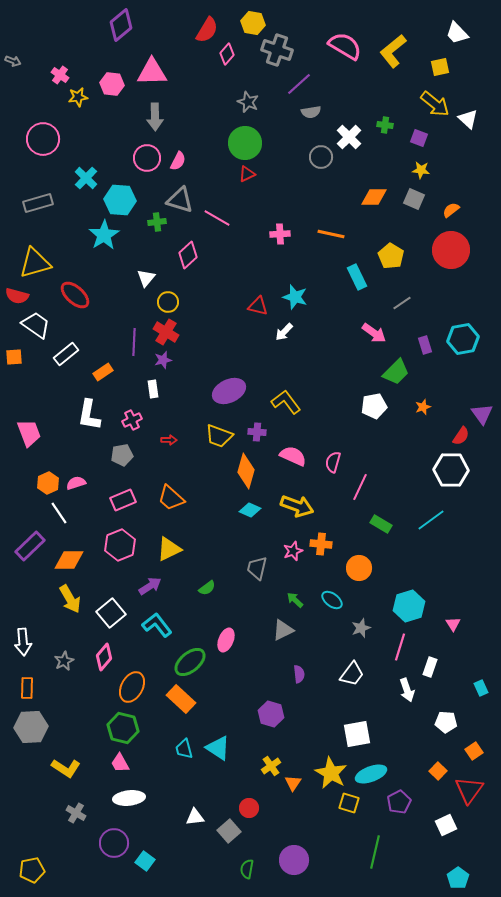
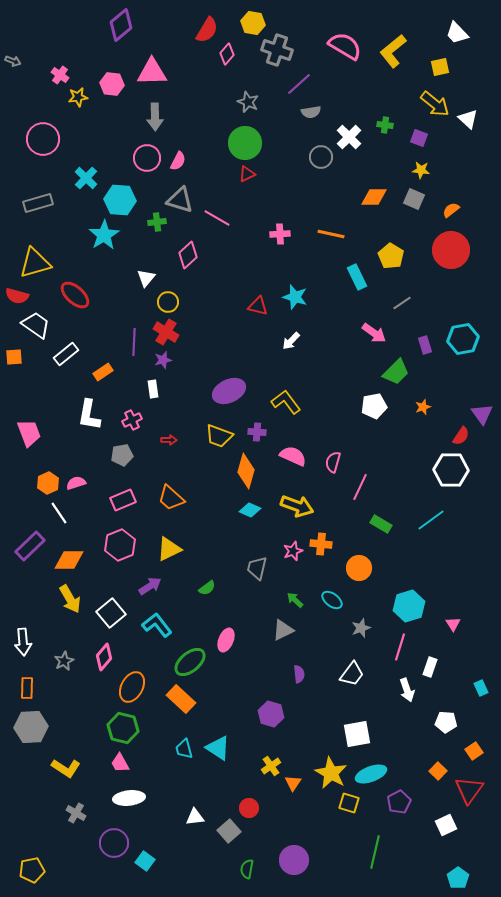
white arrow at (284, 332): moved 7 px right, 9 px down
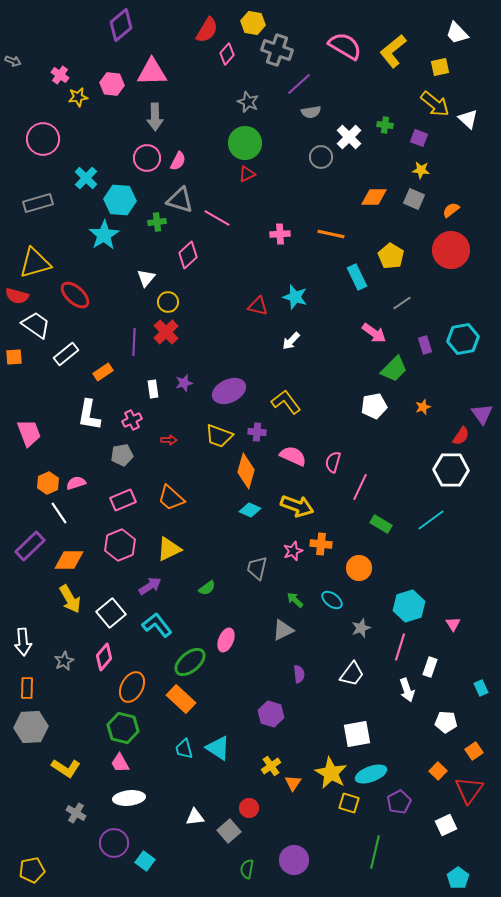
red cross at (166, 332): rotated 15 degrees clockwise
purple star at (163, 360): moved 21 px right, 23 px down
green trapezoid at (396, 372): moved 2 px left, 3 px up
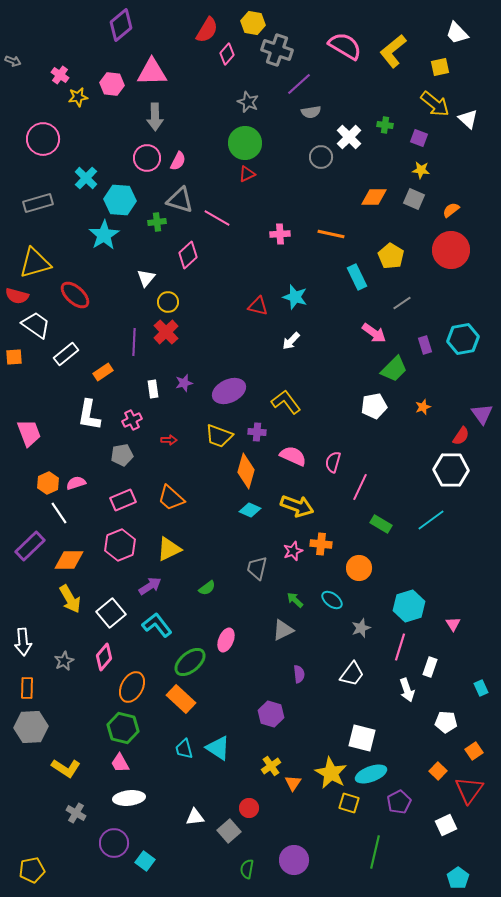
white square at (357, 734): moved 5 px right, 4 px down; rotated 24 degrees clockwise
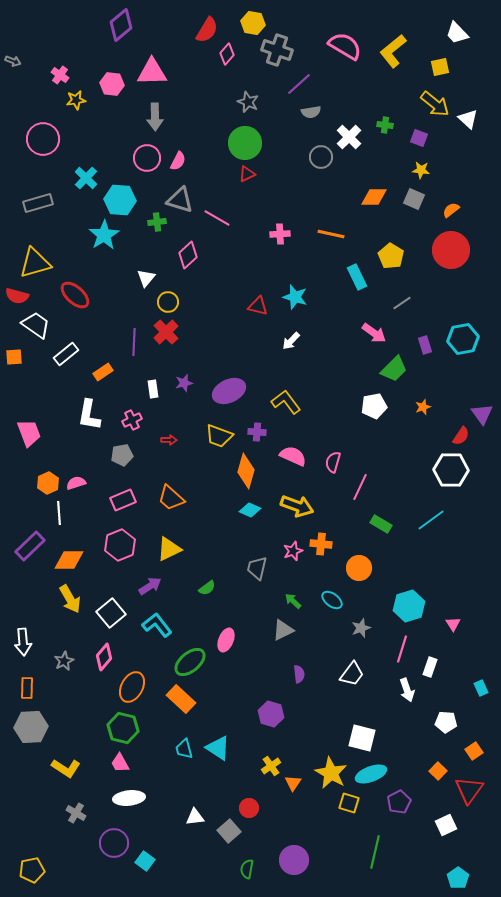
yellow star at (78, 97): moved 2 px left, 3 px down
white line at (59, 513): rotated 30 degrees clockwise
green arrow at (295, 600): moved 2 px left, 1 px down
pink line at (400, 647): moved 2 px right, 2 px down
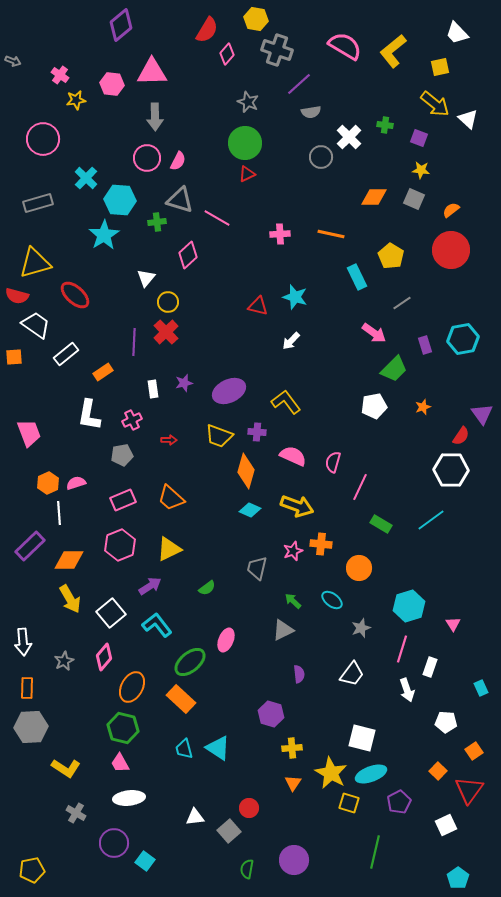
yellow hexagon at (253, 23): moved 3 px right, 4 px up
yellow cross at (271, 766): moved 21 px right, 18 px up; rotated 30 degrees clockwise
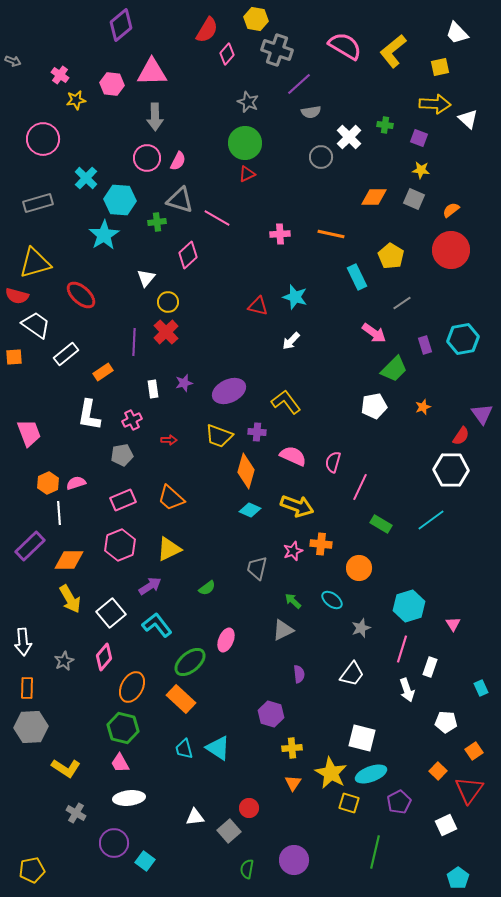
yellow arrow at (435, 104): rotated 36 degrees counterclockwise
red ellipse at (75, 295): moved 6 px right
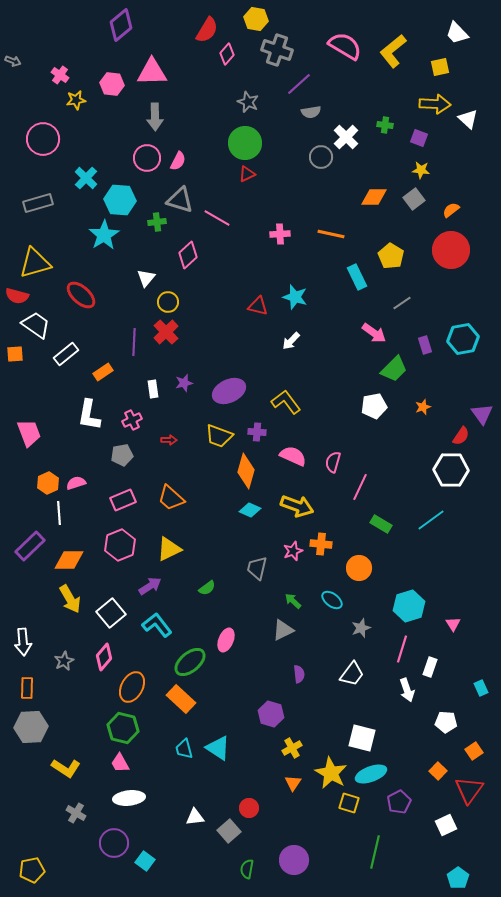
white cross at (349, 137): moved 3 px left
gray square at (414, 199): rotated 30 degrees clockwise
orange square at (14, 357): moved 1 px right, 3 px up
yellow cross at (292, 748): rotated 24 degrees counterclockwise
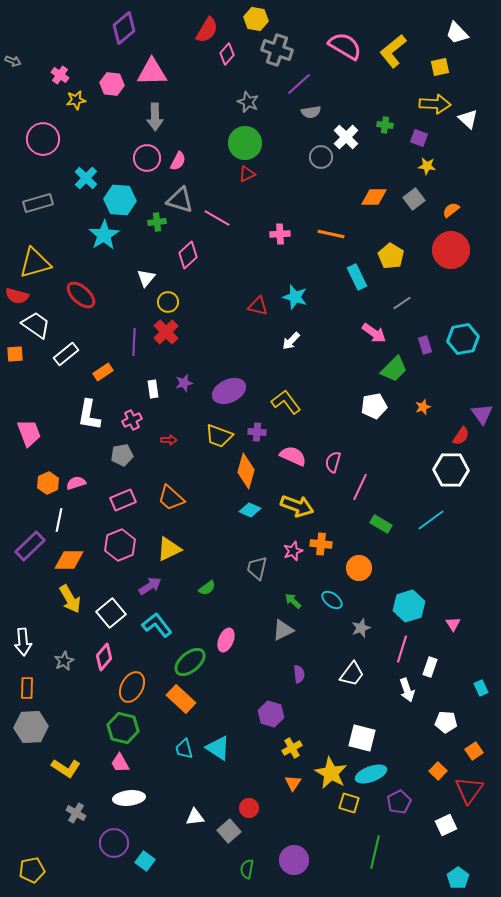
purple diamond at (121, 25): moved 3 px right, 3 px down
yellow star at (421, 170): moved 6 px right, 4 px up
white line at (59, 513): moved 7 px down; rotated 15 degrees clockwise
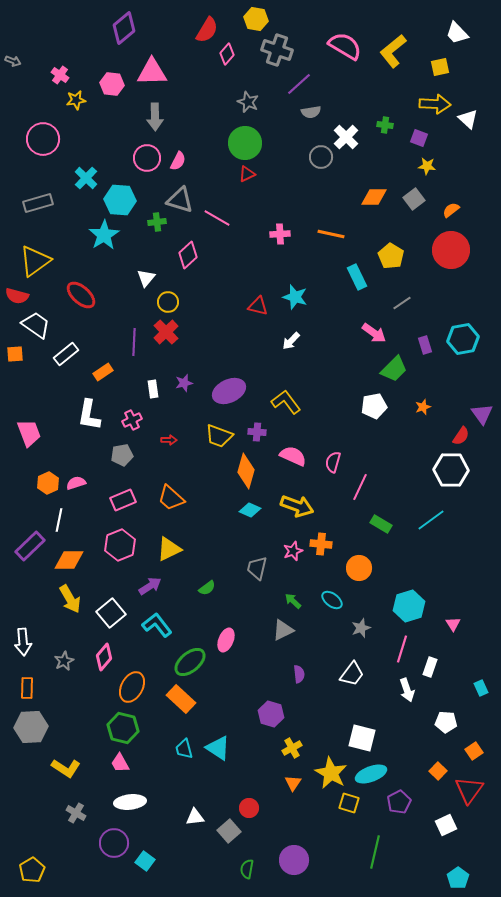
yellow triangle at (35, 263): moved 2 px up; rotated 20 degrees counterclockwise
white ellipse at (129, 798): moved 1 px right, 4 px down
yellow pentagon at (32, 870): rotated 20 degrees counterclockwise
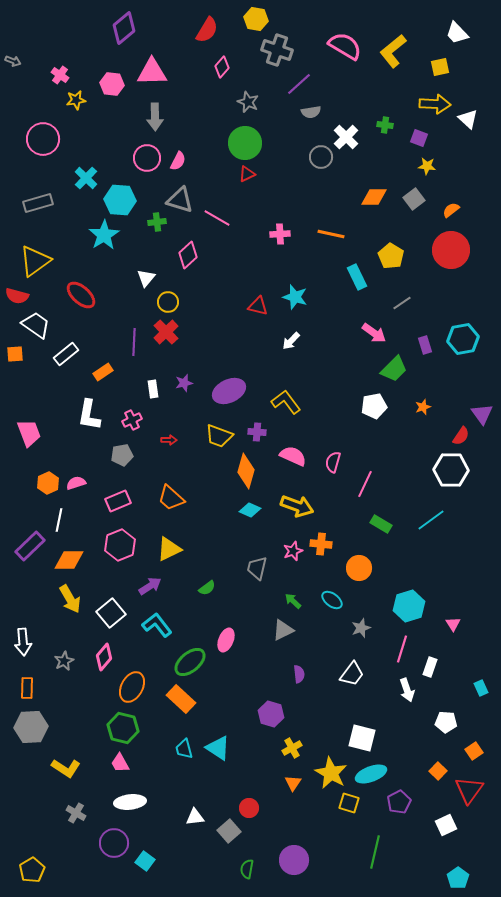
pink diamond at (227, 54): moved 5 px left, 13 px down
pink line at (360, 487): moved 5 px right, 3 px up
pink rectangle at (123, 500): moved 5 px left, 1 px down
